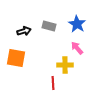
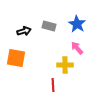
red line: moved 2 px down
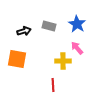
orange square: moved 1 px right, 1 px down
yellow cross: moved 2 px left, 4 px up
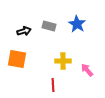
pink arrow: moved 10 px right, 22 px down
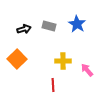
black arrow: moved 2 px up
orange square: rotated 36 degrees clockwise
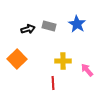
black arrow: moved 4 px right
red line: moved 2 px up
